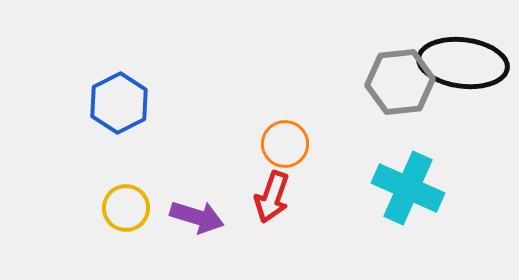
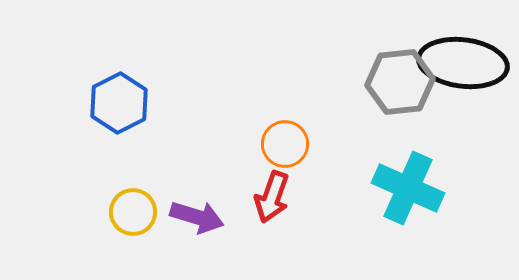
yellow circle: moved 7 px right, 4 px down
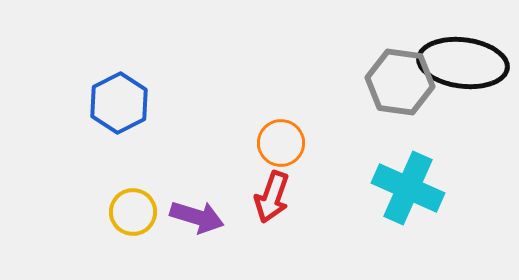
gray hexagon: rotated 14 degrees clockwise
orange circle: moved 4 px left, 1 px up
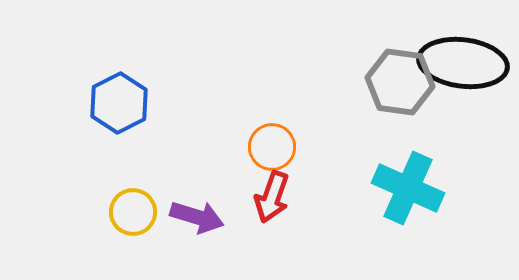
orange circle: moved 9 px left, 4 px down
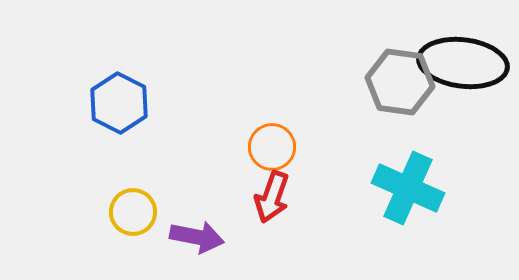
blue hexagon: rotated 6 degrees counterclockwise
purple arrow: moved 20 px down; rotated 6 degrees counterclockwise
